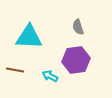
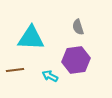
cyan triangle: moved 2 px right, 1 px down
brown line: rotated 18 degrees counterclockwise
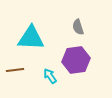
cyan arrow: rotated 28 degrees clockwise
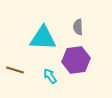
gray semicircle: rotated 14 degrees clockwise
cyan triangle: moved 12 px right
brown line: rotated 24 degrees clockwise
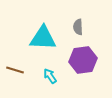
purple hexagon: moved 7 px right
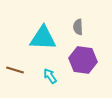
purple hexagon: rotated 16 degrees clockwise
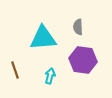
cyan triangle: rotated 8 degrees counterclockwise
brown line: rotated 54 degrees clockwise
cyan arrow: rotated 49 degrees clockwise
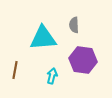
gray semicircle: moved 4 px left, 2 px up
brown line: rotated 30 degrees clockwise
cyan arrow: moved 2 px right
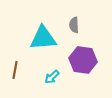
cyan arrow: moved 1 px down; rotated 147 degrees counterclockwise
